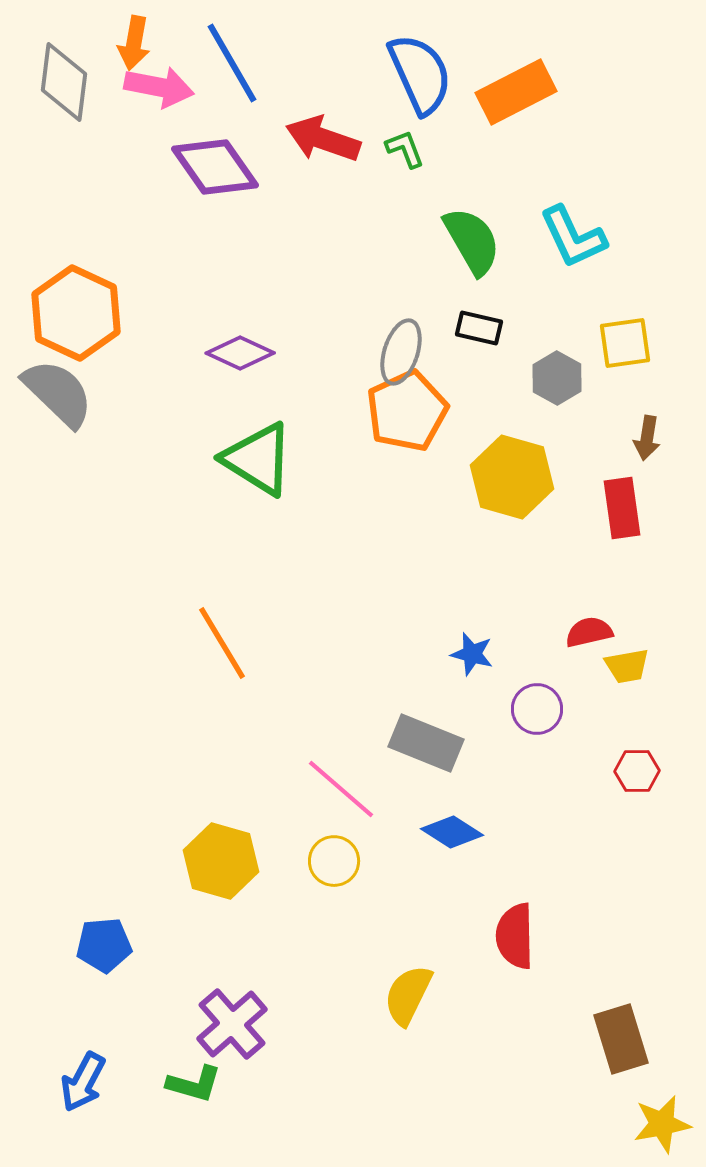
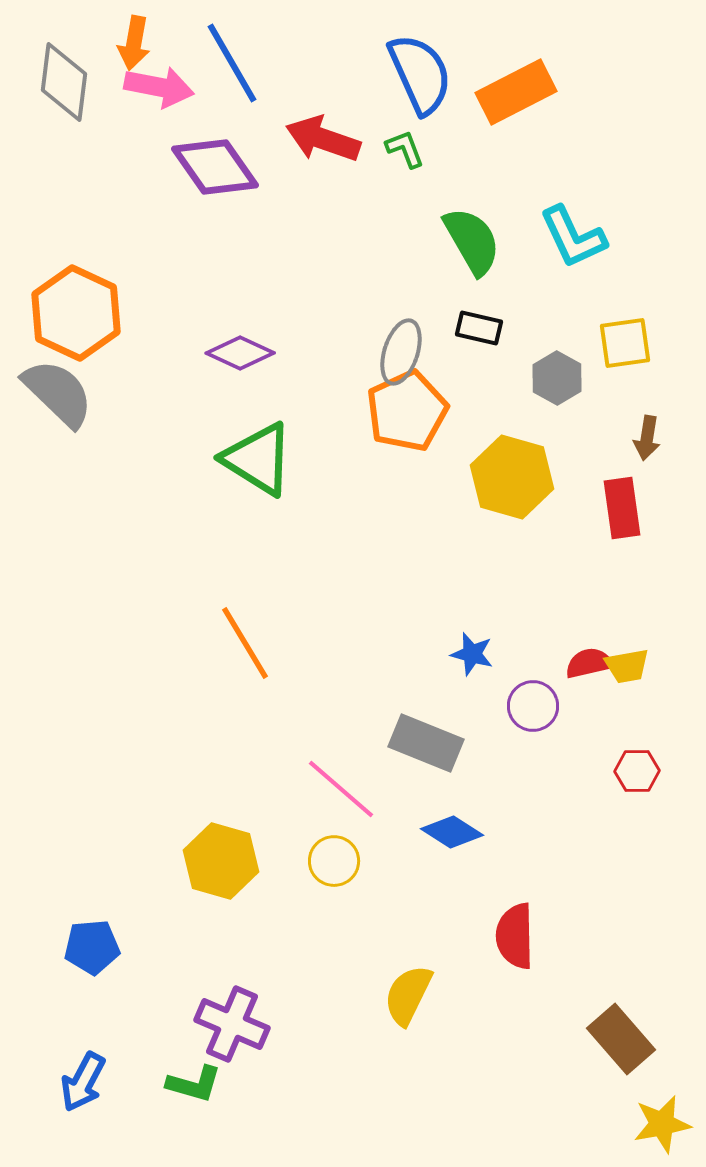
red semicircle at (589, 632): moved 31 px down
orange line at (222, 643): moved 23 px right
purple circle at (537, 709): moved 4 px left, 3 px up
blue pentagon at (104, 945): moved 12 px left, 2 px down
purple cross at (232, 1024): rotated 26 degrees counterclockwise
brown rectangle at (621, 1039): rotated 24 degrees counterclockwise
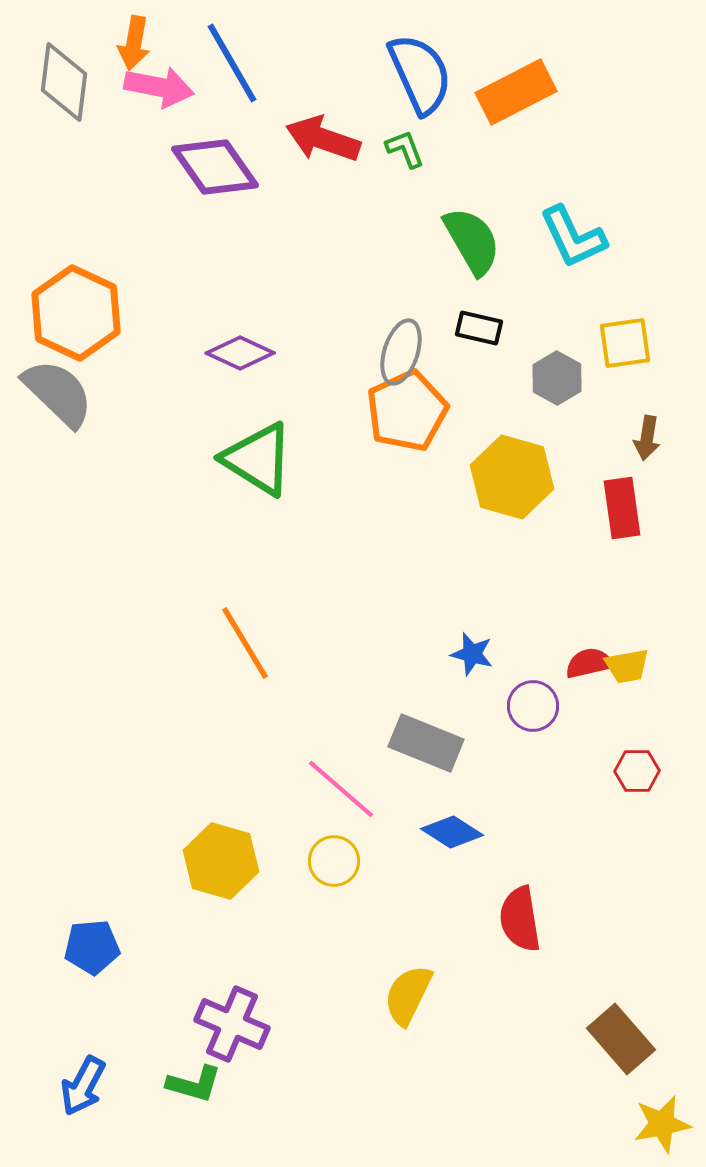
red semicircle at (515, 936): moved 5 px right, 17 px up; rotated 8 degrees counterclockwise
blue arrow at (83, 1082): moved 4 px down
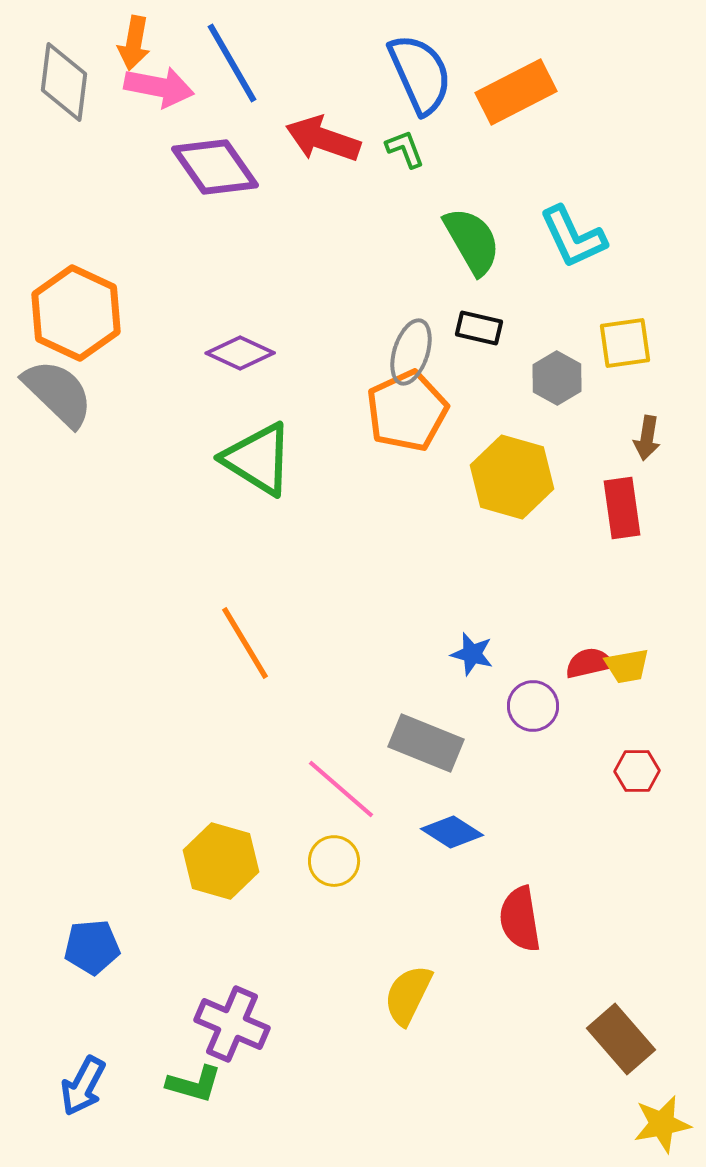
gray ellipse at (401, 352): moved 10 px right
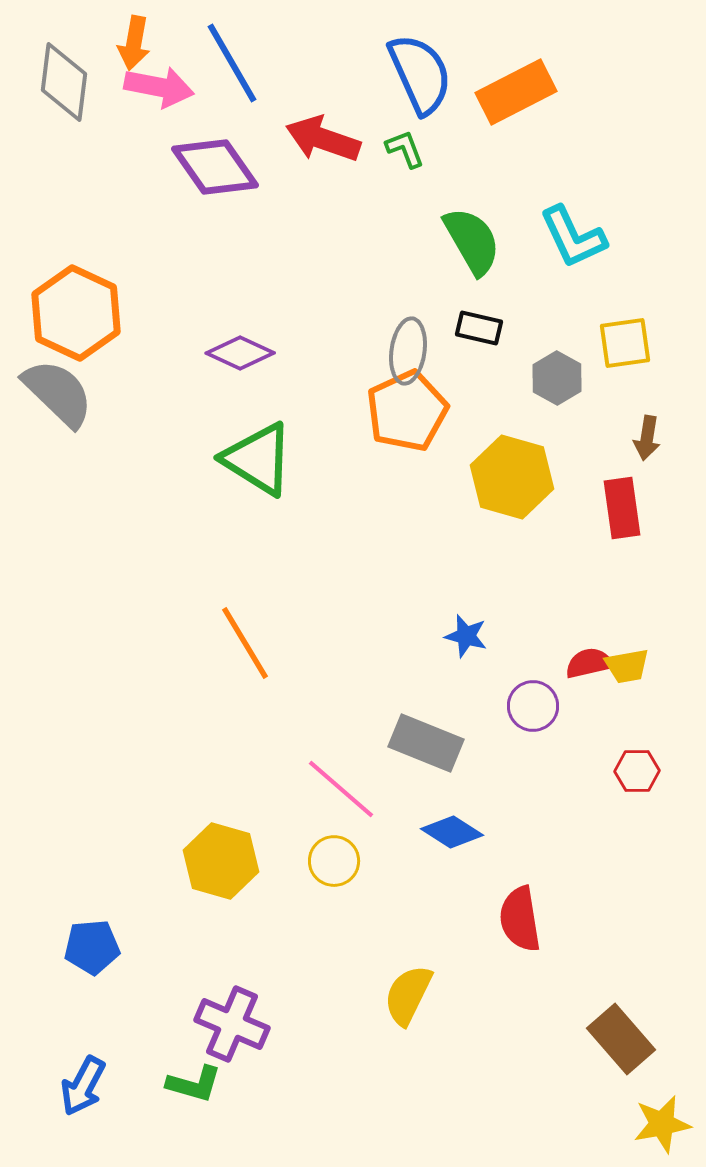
gray ellipse at (411, 352): moved 3 px left, 1 px up; rotated 10 degrees counterclockwise
blue star at (472, 654): moved 6 px left, 18 px up
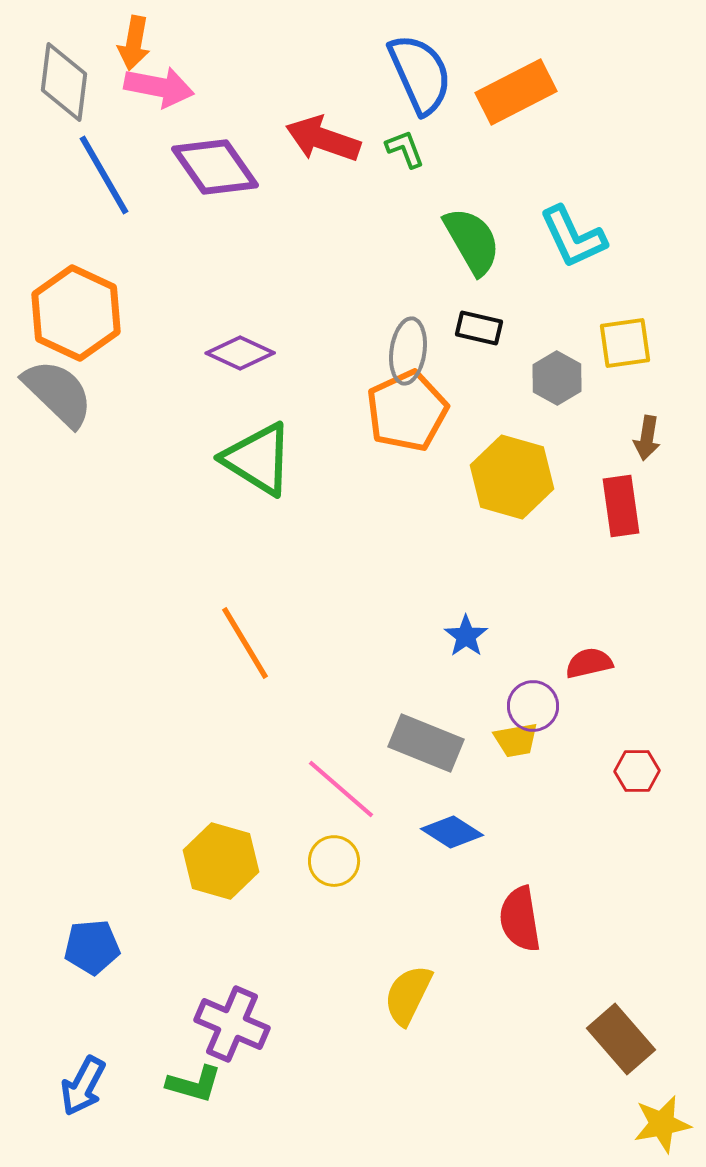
blue line at (232, 63): moved 128 px left, 112 px down
red rectangle at (622, 508): moved 1 px left, 2 px up
blue star at (466, 636): rotated 21 degrees clockwise
yellow trapezoid at (627, 666): moved 111 px left, 74 px down
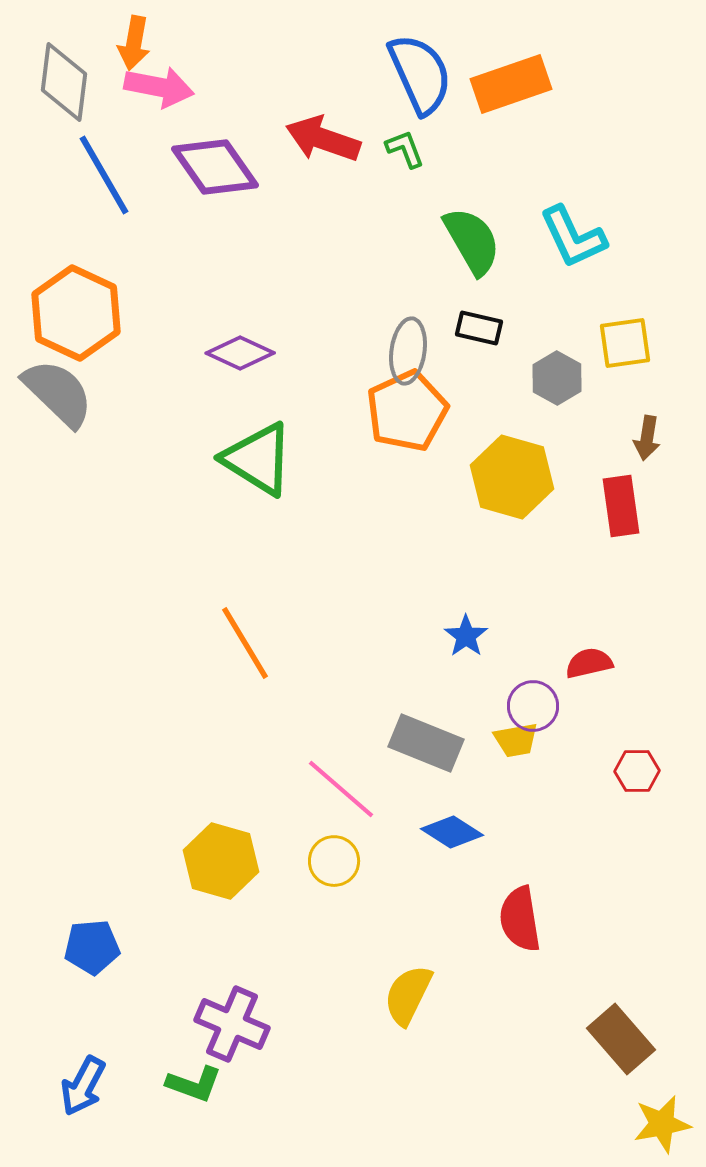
orange rectangle at (516, 92): moved 5 px left, 8 px up; rotated 8 degrees clockwise
green L-shape at (194, 1084): rotated 4 degrees clockwise
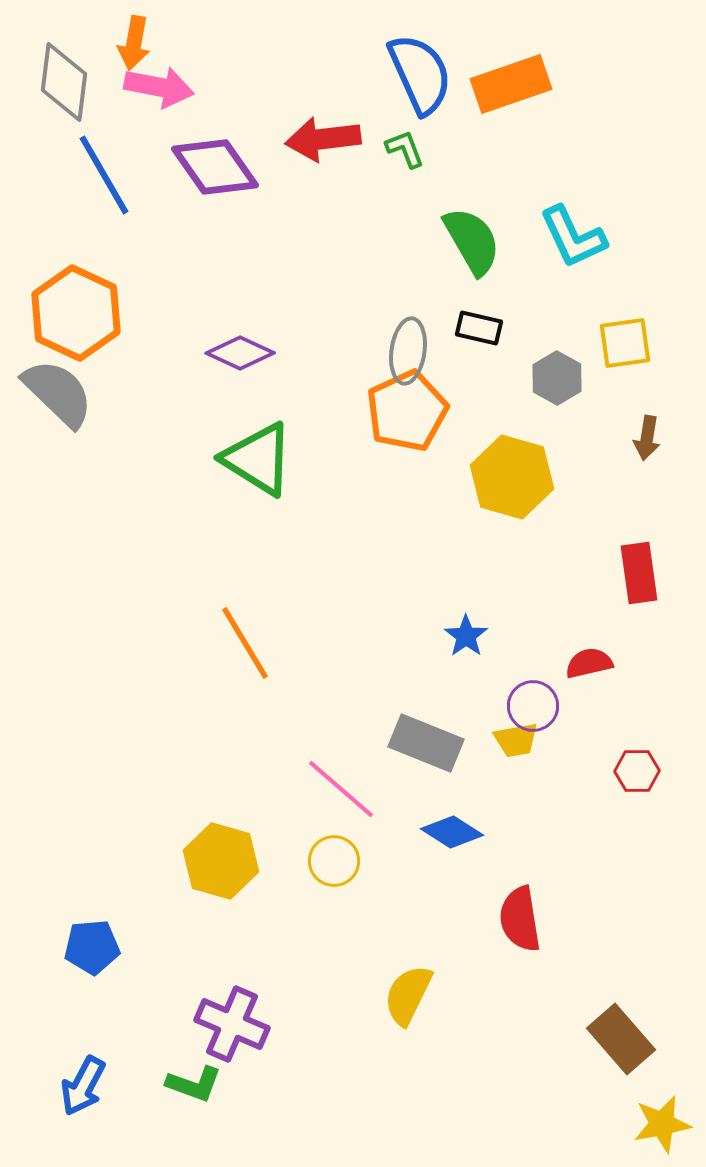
red arrow at (323, 139): rotated 26 degrees counterclockwise
red rectangle at (621, 506): moved 18 px right, 67 px down
